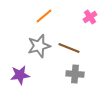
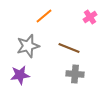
gray star: moved 11 px left
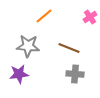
gray star: rotated 20 degrees clockwise
purple star: moved 1 px left, 1 px up
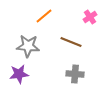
brown line: moved 2 px right, 6 px up
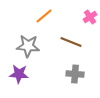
purple star: rotated 12 degrees clockwise
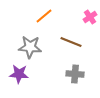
gray star: moved 2 px right, 1 px down
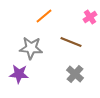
gray star: moved 1 px right, 1 px down
gray cross: rotated 36 degrees clockwise
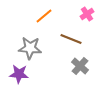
pink cross: moved 3 px left, 3 px up
brown line: moved 3 px up
gray star: moved 1 px left
gray cross: moved 5 px right, 8 px up
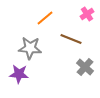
orange line: moved 1 px right, 2 px down
gray cross: moved 5 px right, 1 px down
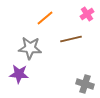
brown line: rotated 35 degrees counterclockwise
gray cross: moved 17 px down; rotated 24 degrees counterclockwise
